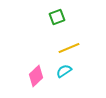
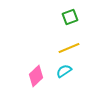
green square: moved 13 px right
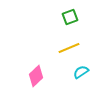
cyan semicircle: moved 17 px right, 1 px down
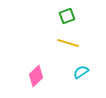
green square: moved 3 px left, 1 px up
yellow line: moved 1 px left, 5 px up; rotated 40 degrees clockwise
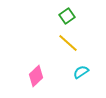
green square: rotated 14 degrees counterclockwise
yellow line: rotated 25 degrees clockwise
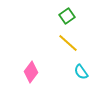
cyan semicircle: rotated 91 degrees counterclockwise
pink diamond: moved 5 px left, 4 px up; rotated 10 degrees counterclockwise
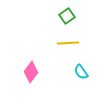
yellow line: rotated 45 degrees counterclockwise
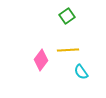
yellow line: moved 7 px down
pink diamond: moved 10 px right, 12 px up
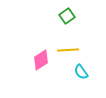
pink diamond: rotated 20 degrees clockwise
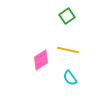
yellow line: rotated 15 degrees clockwise
cyan semicircle: moved 11 px left, 6 px down
